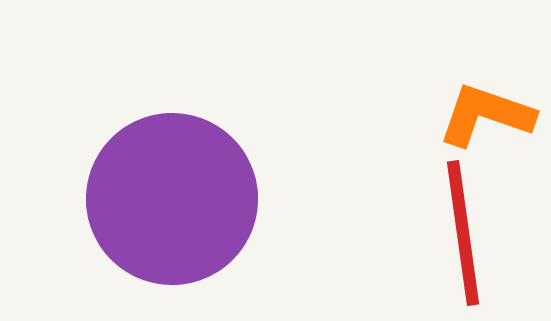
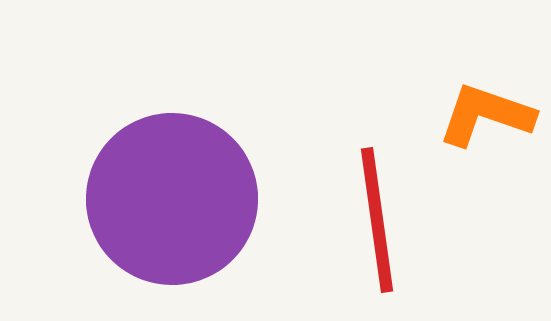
red line: moved 86 px left, 13 px up
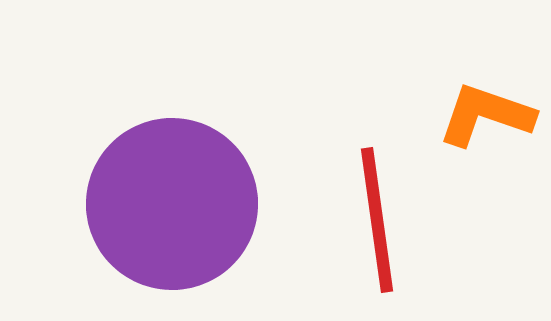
purple circle: moved 5 px down
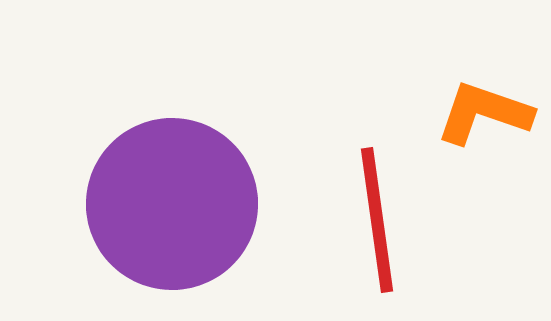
orange L-shape: moved 2 px left, 2 px up
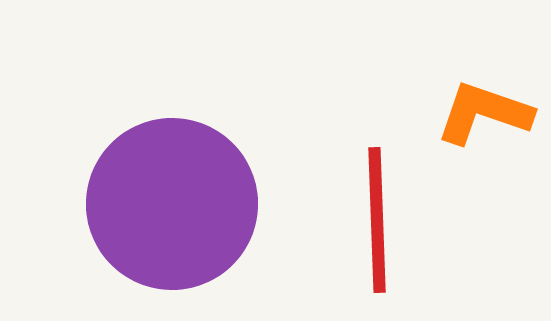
red line: rotated 6 degrees clockwise
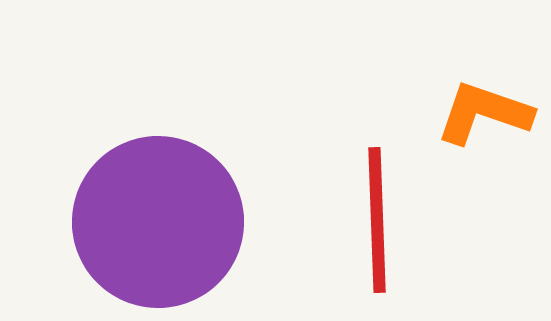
purple circle: moved 14 px left, 18 px down
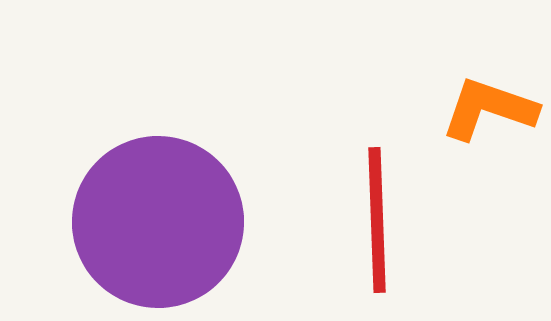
orange L-shape: moved 5 px right, 4 px up
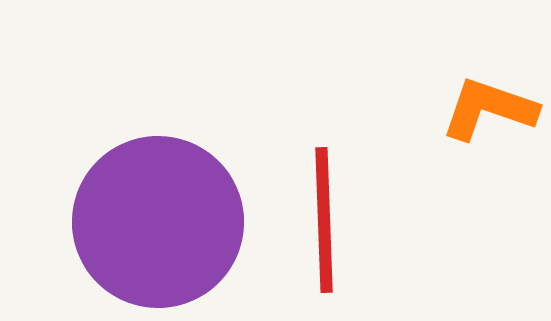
red line: moved 53 px left
